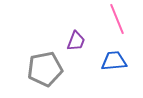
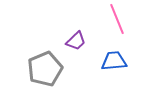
purple trapezoid: rotated 25 degrees clockwise
gray pentagon: rotated 12 degrees counterclockwise
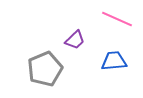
pink line: rotated 44 degrees counterclockwise
purple trapezoid: moved 1 px left, 1 px up
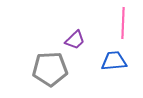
pink line: moved 6 px right, 4 px down; rotated 68 degrees clockwise
gray pentagon: moved 5 px right; rotated 20 degrees clockwise
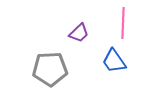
purple trapezoid: moved 4 px right, 7 px up
blue trapezoid: rotated 120 degrees counterclockwise
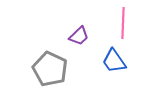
purple trapezoid: moved 3 px down
gray pentagon: rotated 28 degrees clockwise
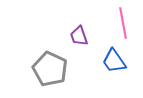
pink line: rotated 12 degrees counterclockwise
purple trapezoid: rotated 115 degrees clockwise
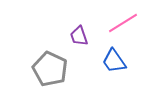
pink line: rotated 68 degrees clockwise
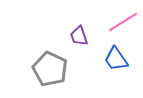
pink line: moved 1 px up
blue trapezoid: moved 2 px right, 2 px up
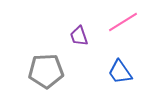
blue trapezoid: moved 4 px right, 13 px down
gray pentagon: moved 4 px left, 2 px down; rotated 28 degrees counterclockwise
